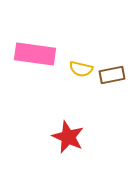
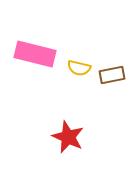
pink rectangle: rotated 6 degrees clockwise
yellow semicircle: moved 2 px left, 1 px up
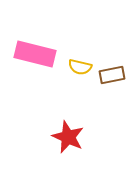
yellow semicircle: moved 1 px right, 1 px up
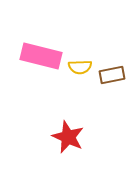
pink rectangle: moved 6 px right, 2 px down
yellow semicircle: rotated 15 degrees counterclockwise
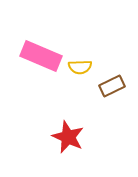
pink rectangle: rotated 9 degrees clockwise
brown rectangle: moved 11 px down; rotated 15 degrees counterclockwise
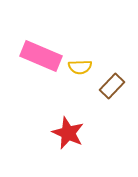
brown rectangle: rotated 20 degrees counterclockwise
red star: moved 4 px up
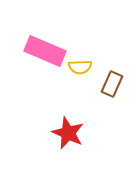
pink rectangle: moved 4 px right, 5 px up
brown rectangle: moved 2 px up; rotated 20 degrees counterclockwise
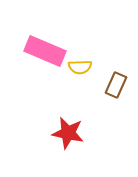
brown rectangle: moved 4 px right, 1 px down
red star: rotated 12 degrees counterclockwise
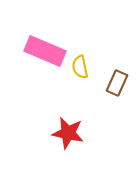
yellow semicircle: rotated 80 degrees clockwise
brown rectangle: moved 1 px right, 2 px up
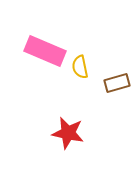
brown rectangle: rotated 50 degrees clockwise
